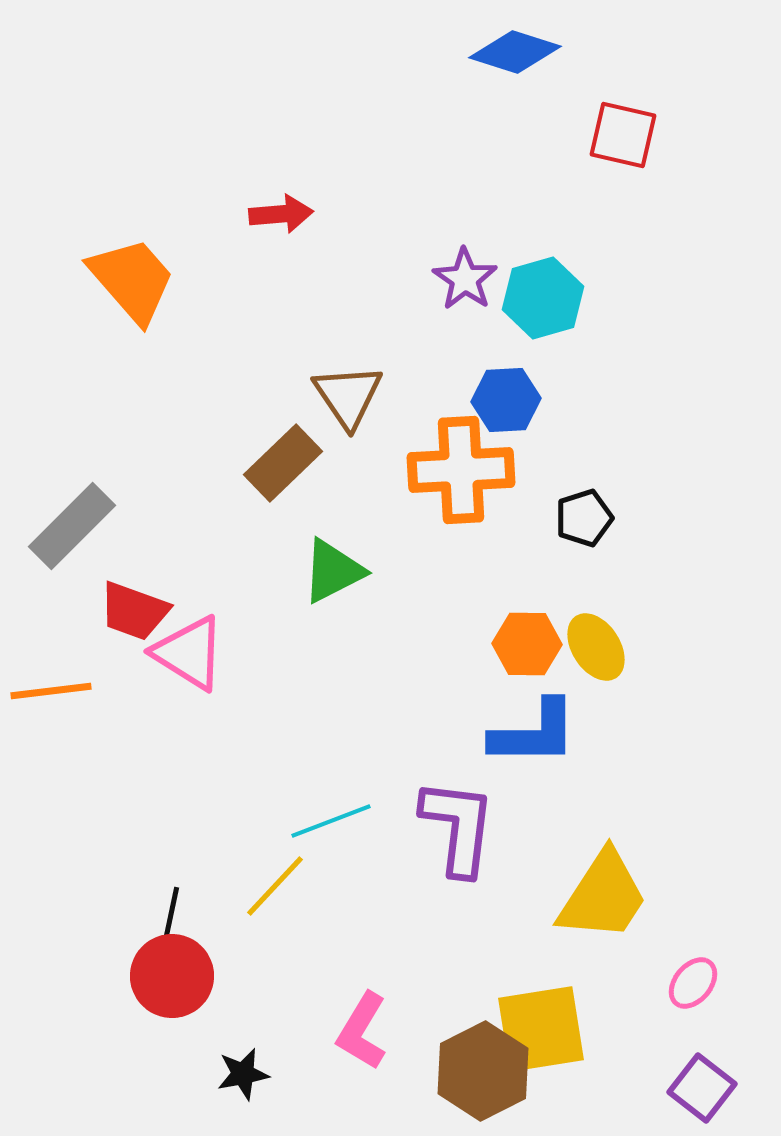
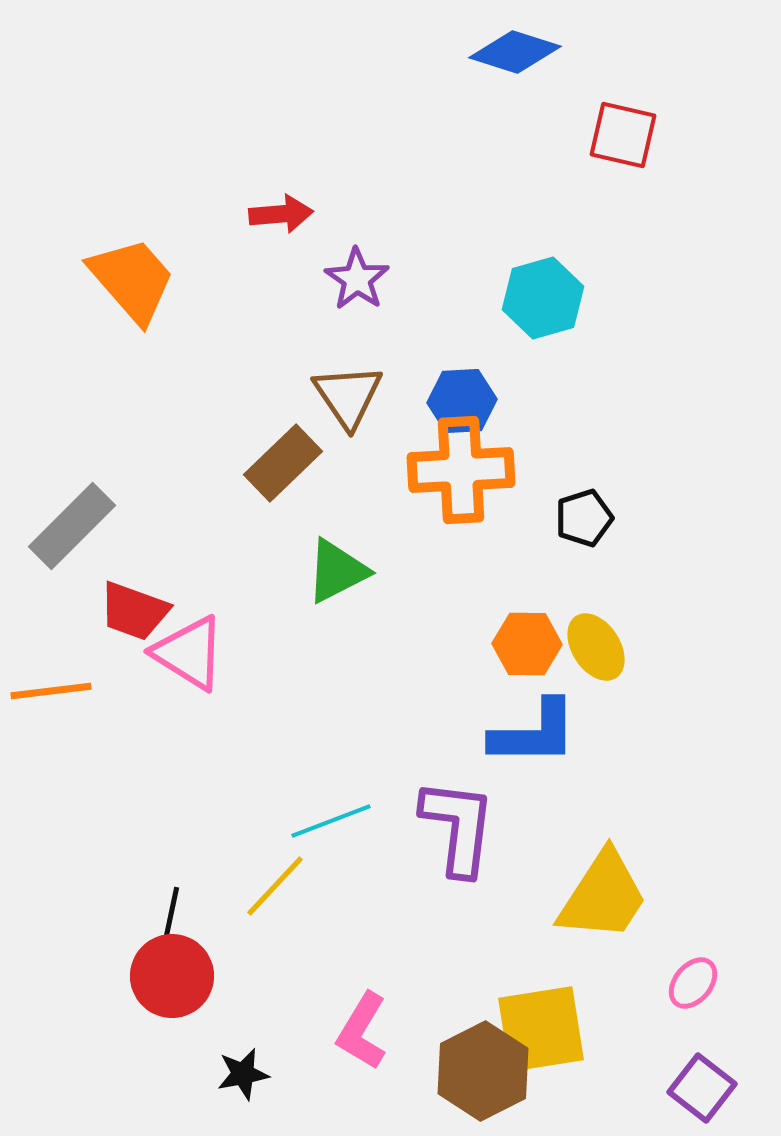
purple star: moved 108 px left
blue hexagon: moved 44 px left, 1 px down
green triangle: moved 4 px right
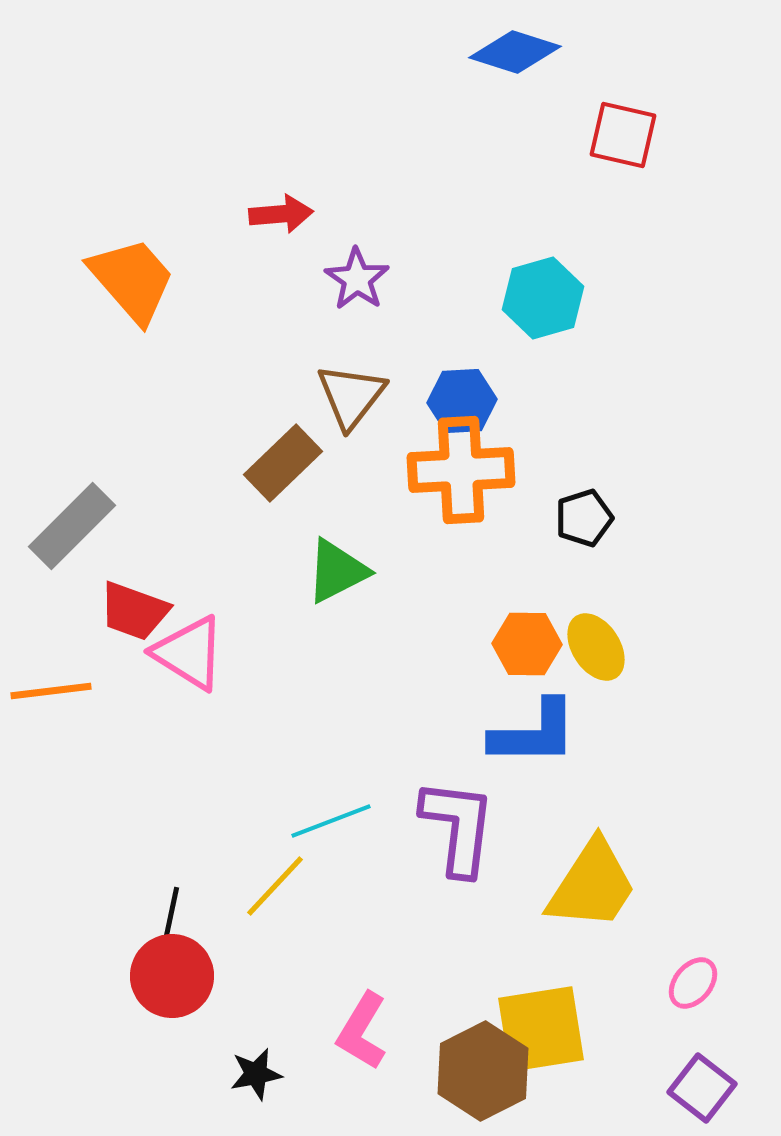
brown triangle: moved 3 px right; rotated 12 degrees clockwise
yellow trapezoid: moved 11 px left, 11 px up
black star: moved 13 px right
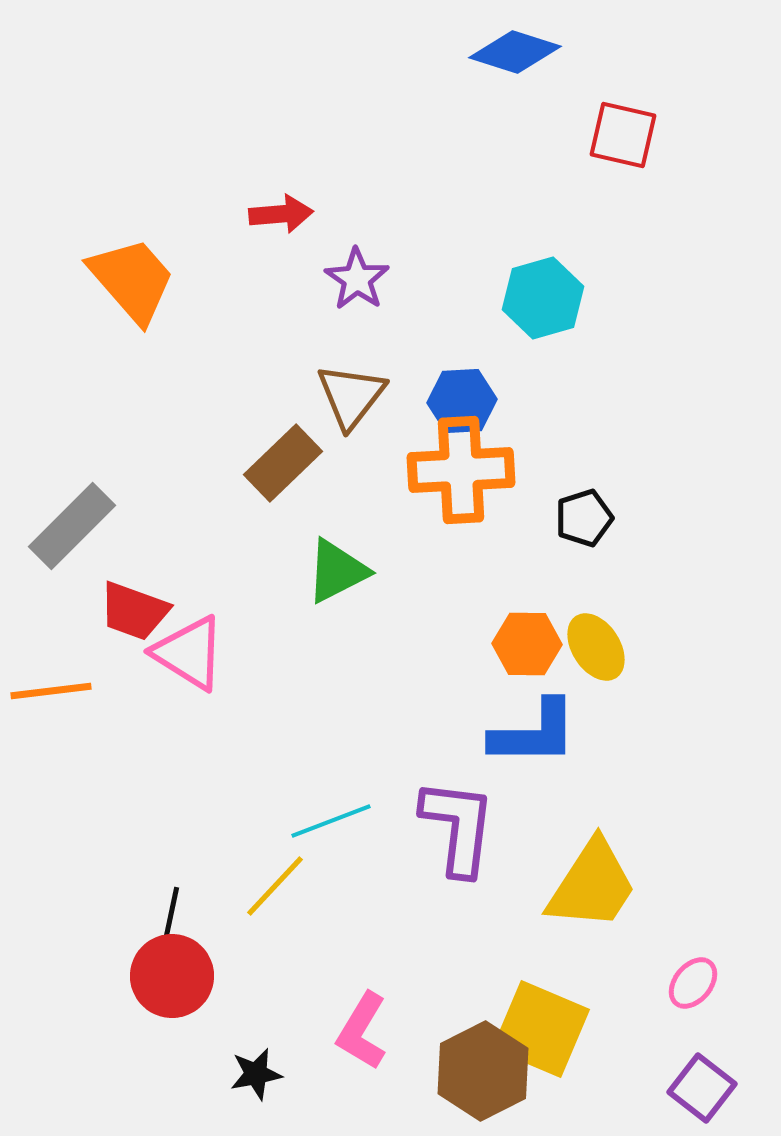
yellow square: rotated 32 degrees clockwise
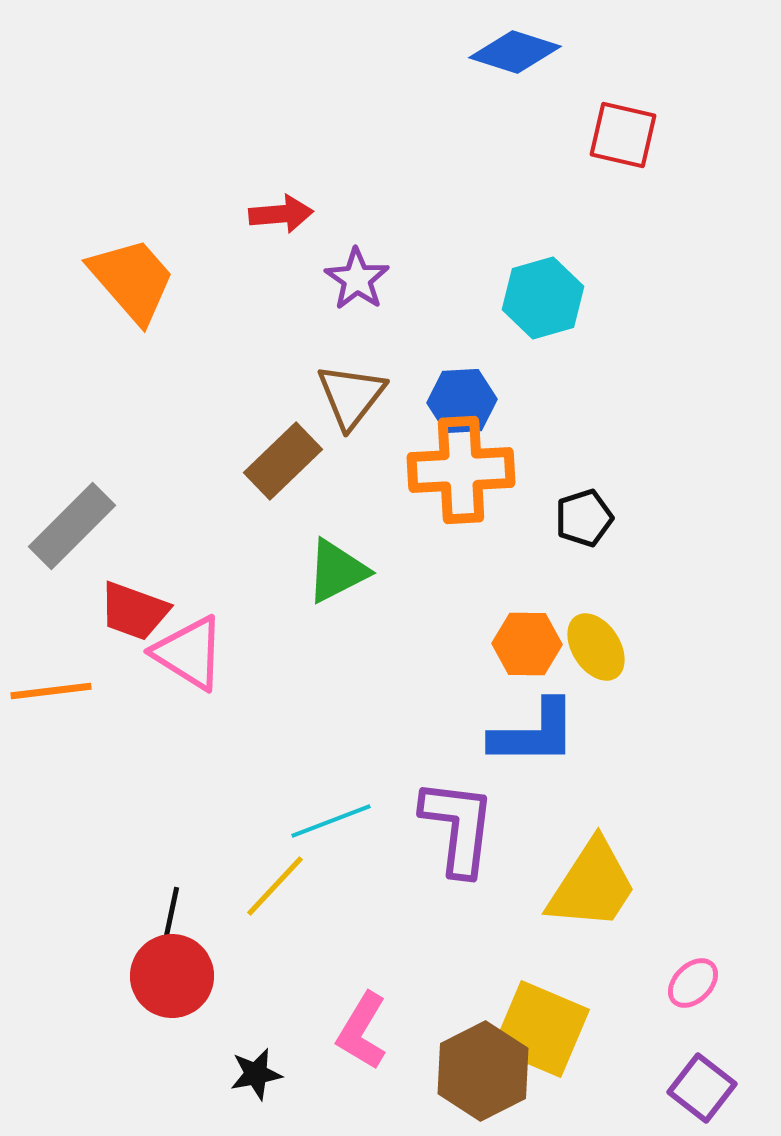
brown rectangle: moved 2 px up
pink ellipse: rotated 6 degrees clockwise
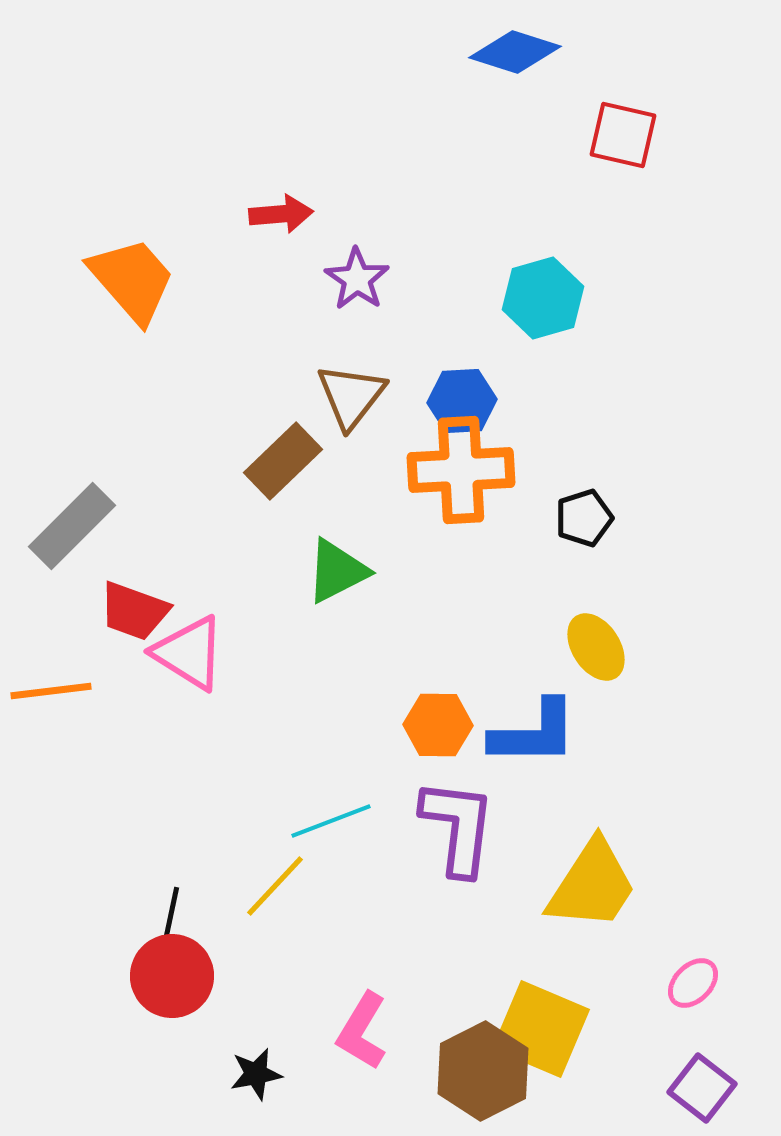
orange hexagon: moved 89 px left, 81 px down
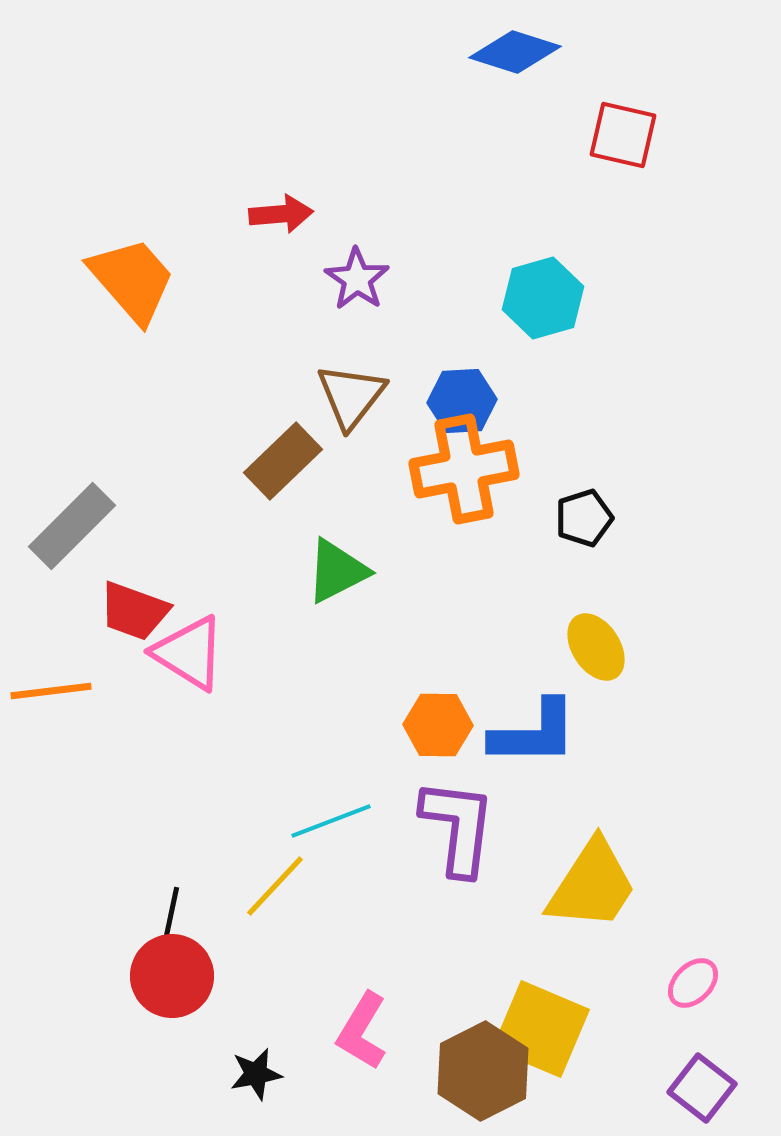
orange cross: moved 3 px right, 1 px up; rotated 8 degrees counterclockwise
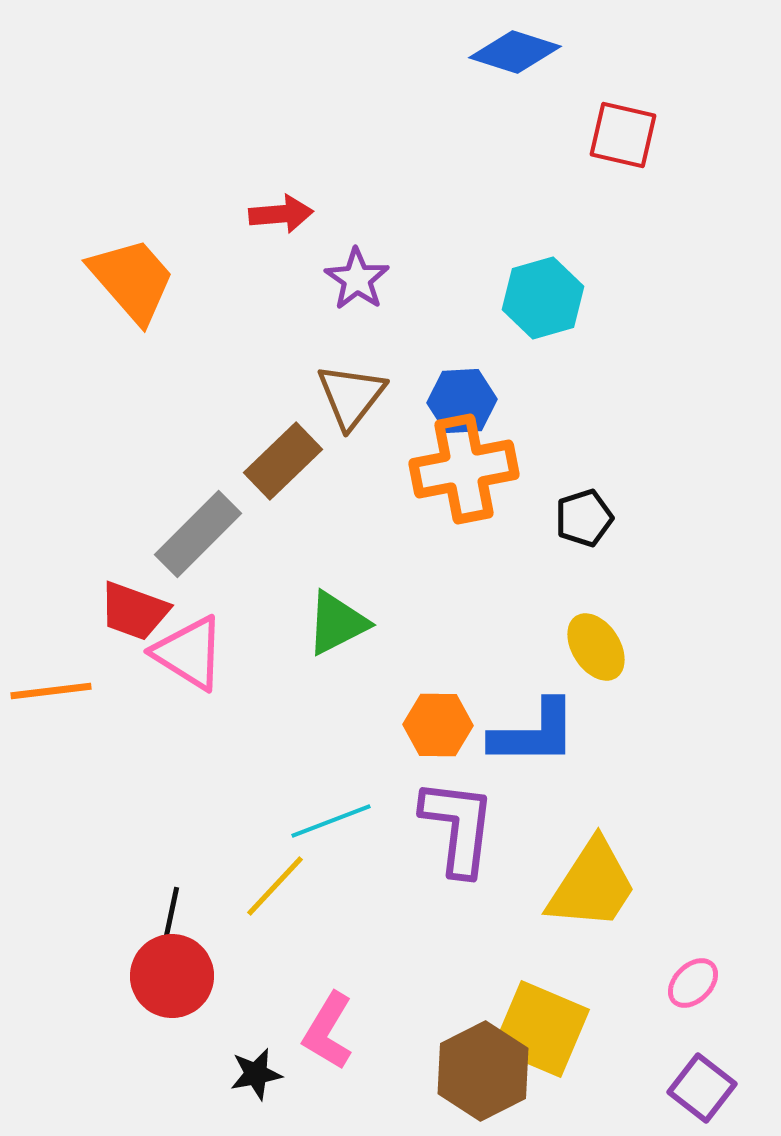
gray rectangle: moved 126 px right, 8 px down
green triangle: moved 52 px down
pink L-shape: moved 34 px left
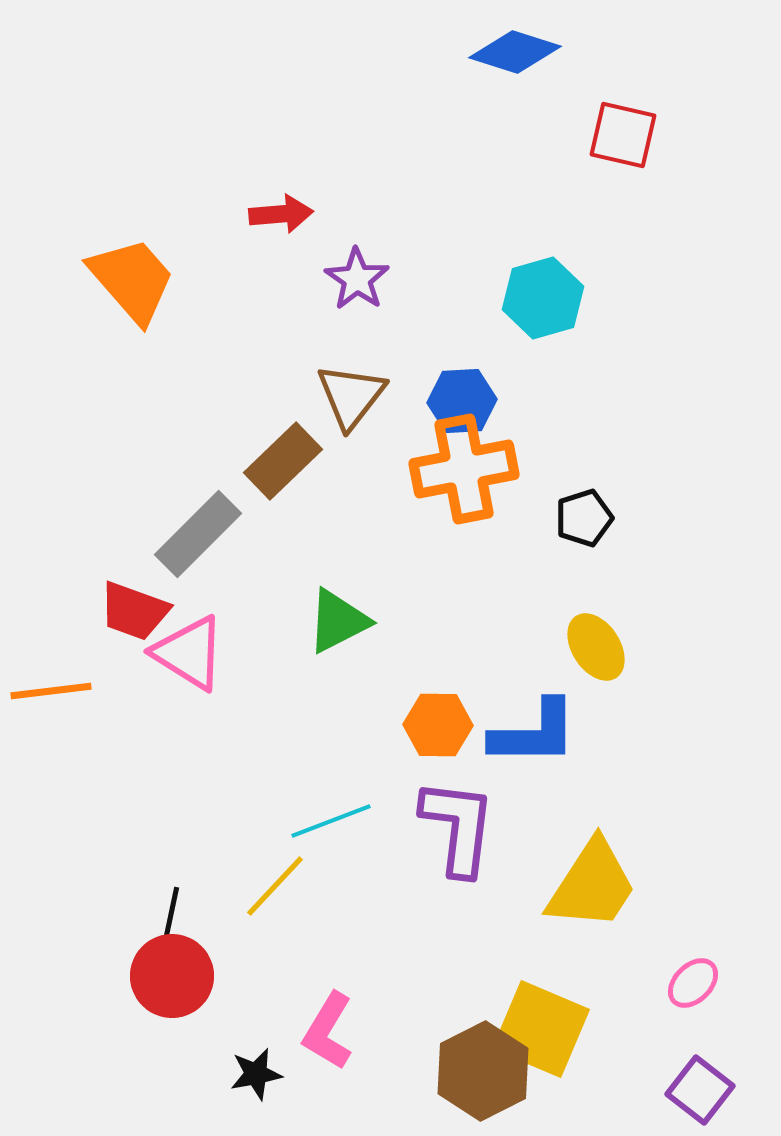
green triangle: moved 1 px right, 2 px up
purple square: moved 2 px left, 2 px down
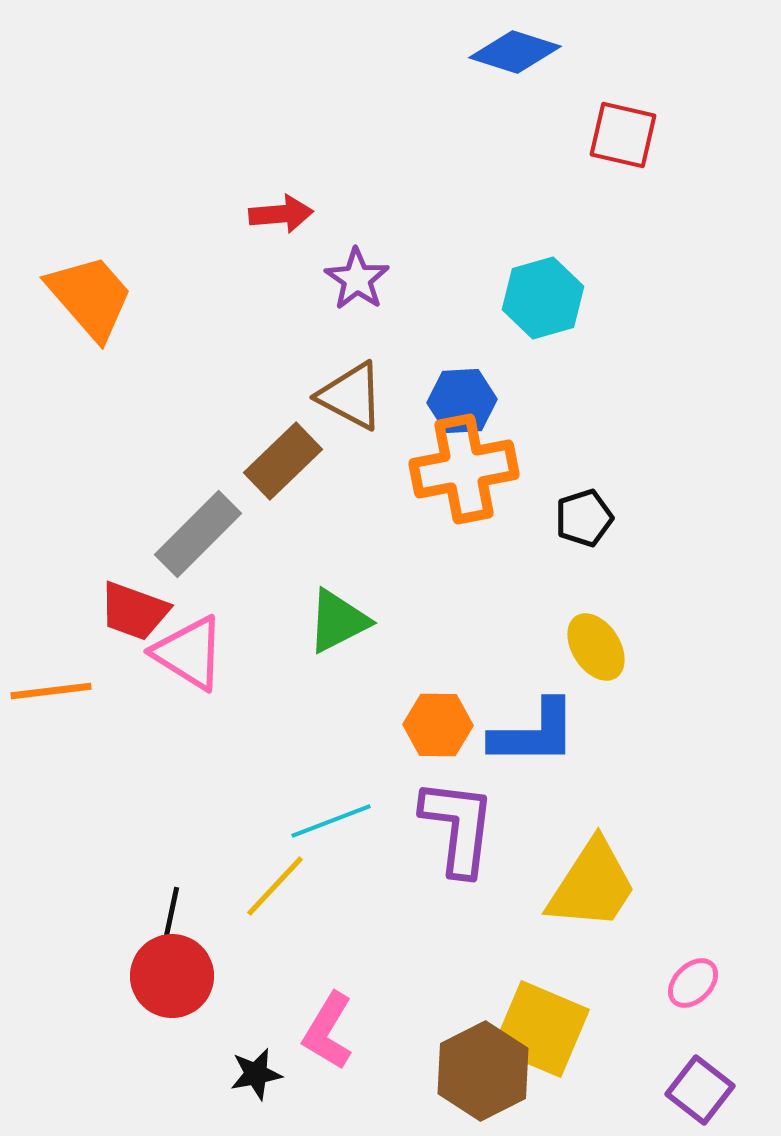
orange trapezoid: moved 42 px left, 17 px down
brown triangle: rotated 40 degrees counterclockwise
